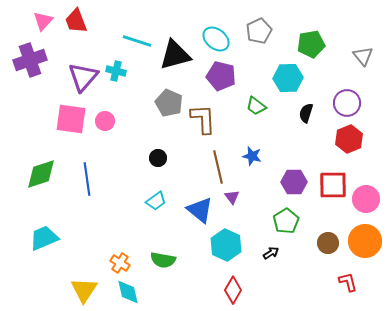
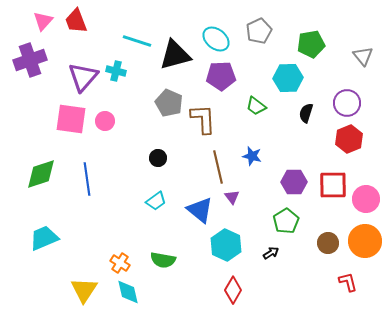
purple pentagon at (221, 76): rotated 16 degrees counterclockwise
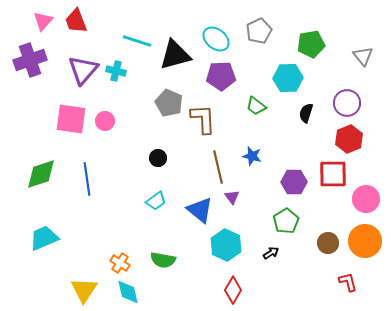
purple triangle at (83, 77): moved 7 px up
red square at (333, 185): moved 11 px up
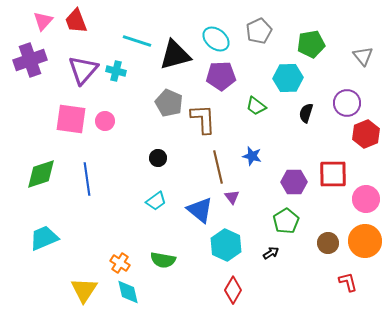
red hexagon at (349, 139): moved 17 px right, 5 px up
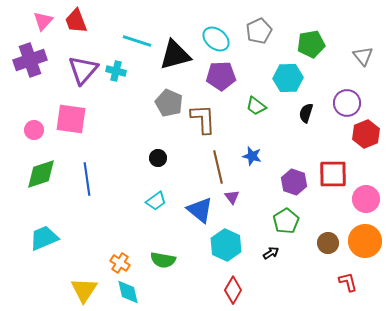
pink circle at (105, 121): moved 71 px left, 9 px down
purple hexagon at (294, 182): rotated 20 degrees clockwise
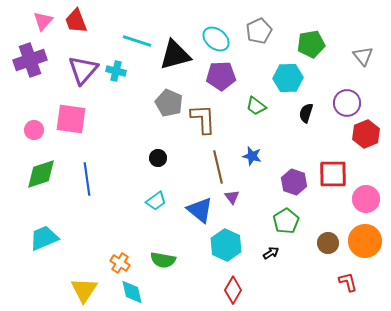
cyan diamond at (128, 292): moved 4 px right
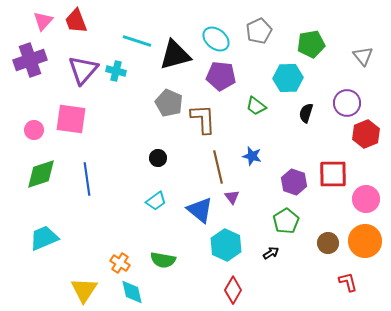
purple pentagon at (221, 76): rotated 8 degrees clockwise
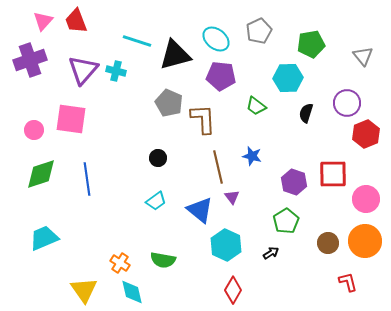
yellow triangle at (84, 290): rotated 8 degrees counterclockwise
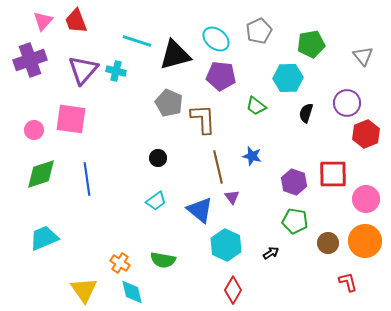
green pentagon at (286, 221): moved 9 px right; rotated 30 degrees counterclockwise
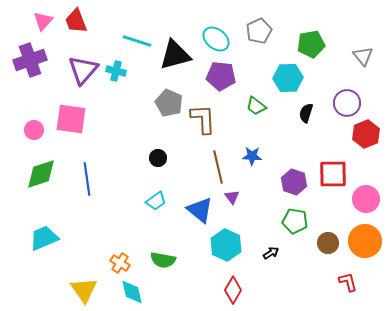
blue star at (252, 156): rotated 12 degrees counterclockwise
